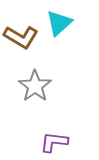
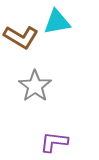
cyan triangle: moved 2 px left, 1 px up; rotated 32 degrees clockwise
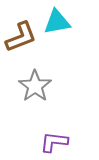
brown L-shape: rotated 52 degrees counterclockwise
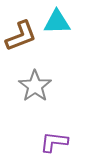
cyan triangle: rotated 8 degrees clockwise
brown L-shape: moved 1 px up
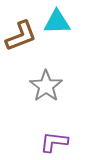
gray star: moved 11 px right
